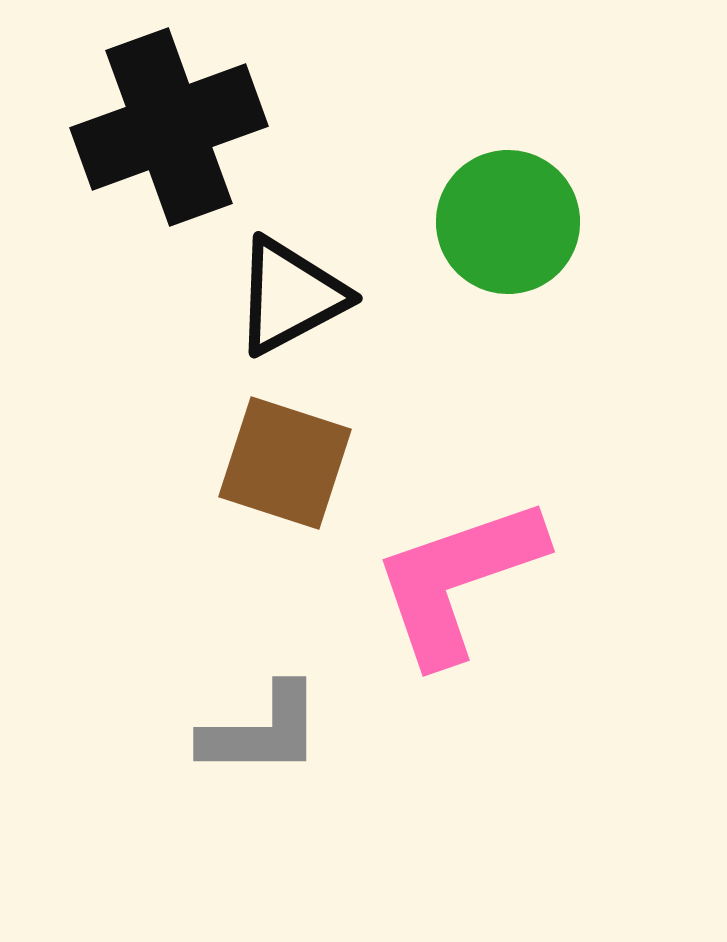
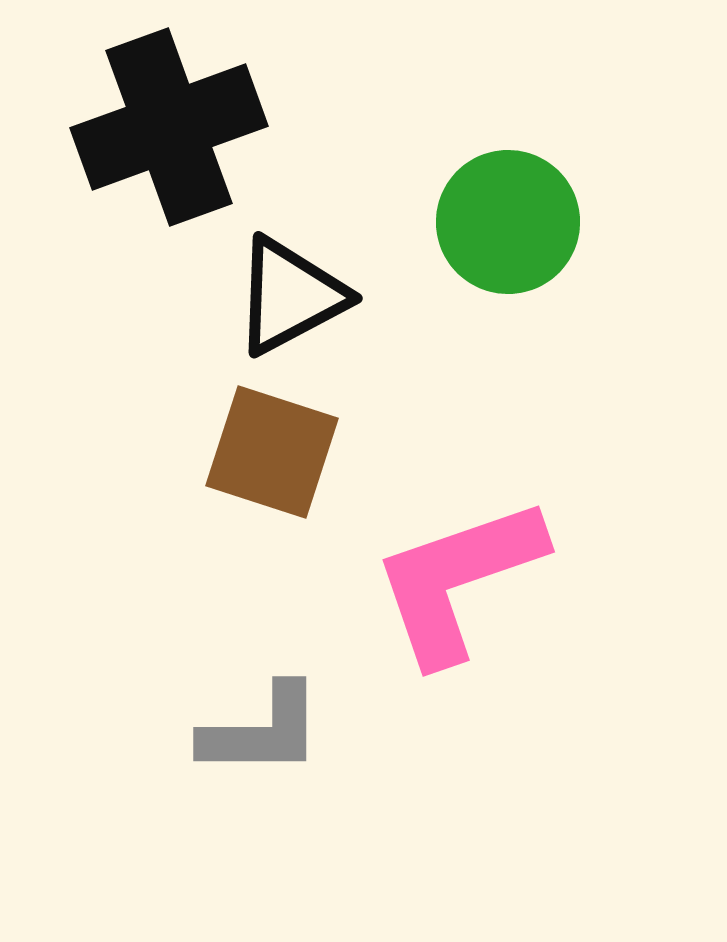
brown square: moved 13 px left, 11 px up
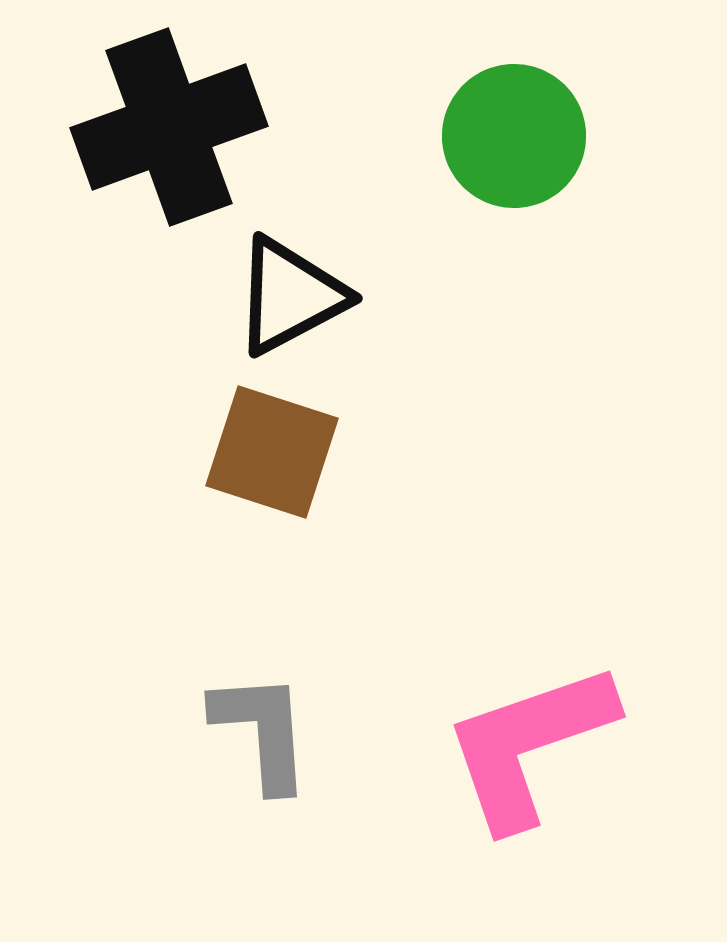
green circle: moved 6 px right, 86 px up
pink L-shape: moved 71 px right, 165 px down
gray L-shape: rotated 94 degrees counterclockwise
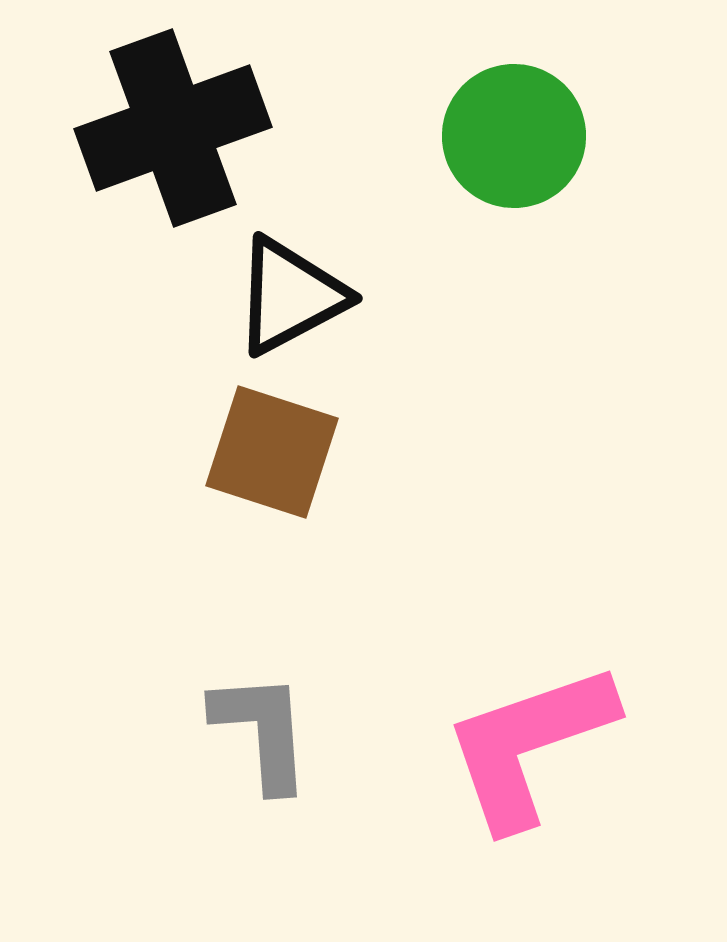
black cross: moved 4 px right, 1 px down
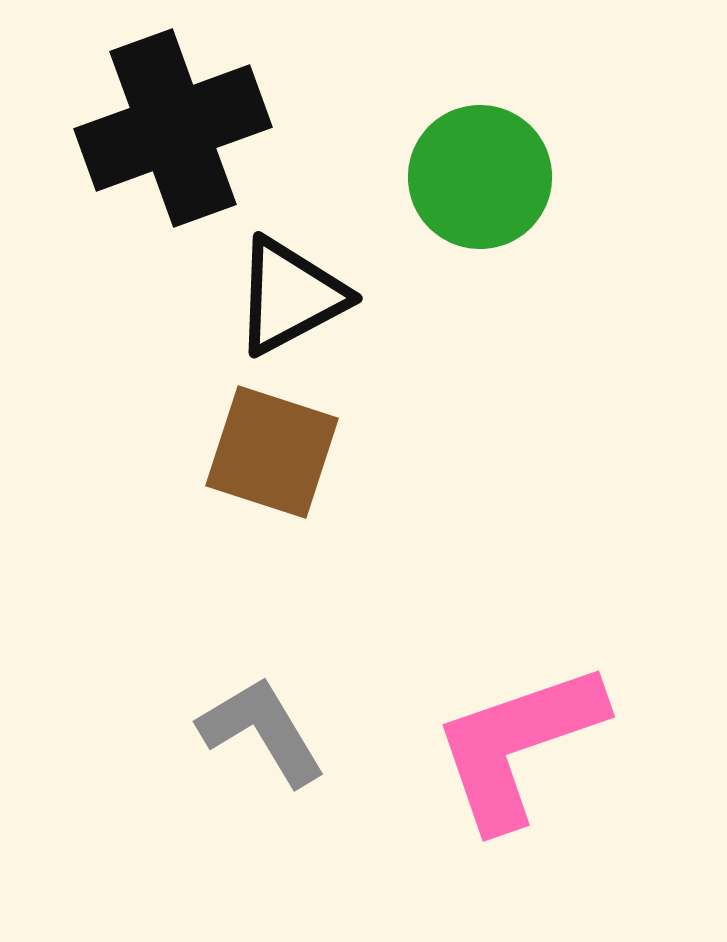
green circle: moved 34 px left, 41 px down
gray L-shape: rotated 27 degrees counterclockwise
pink L-shape: moved 11 px left
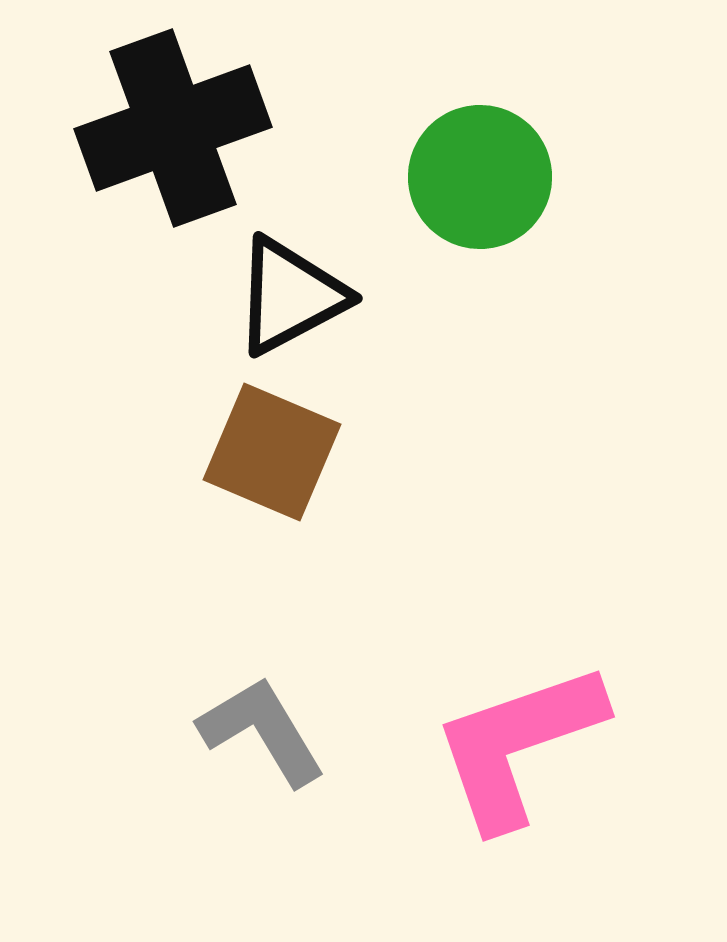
brown square: rotated 5 degrees clockwise
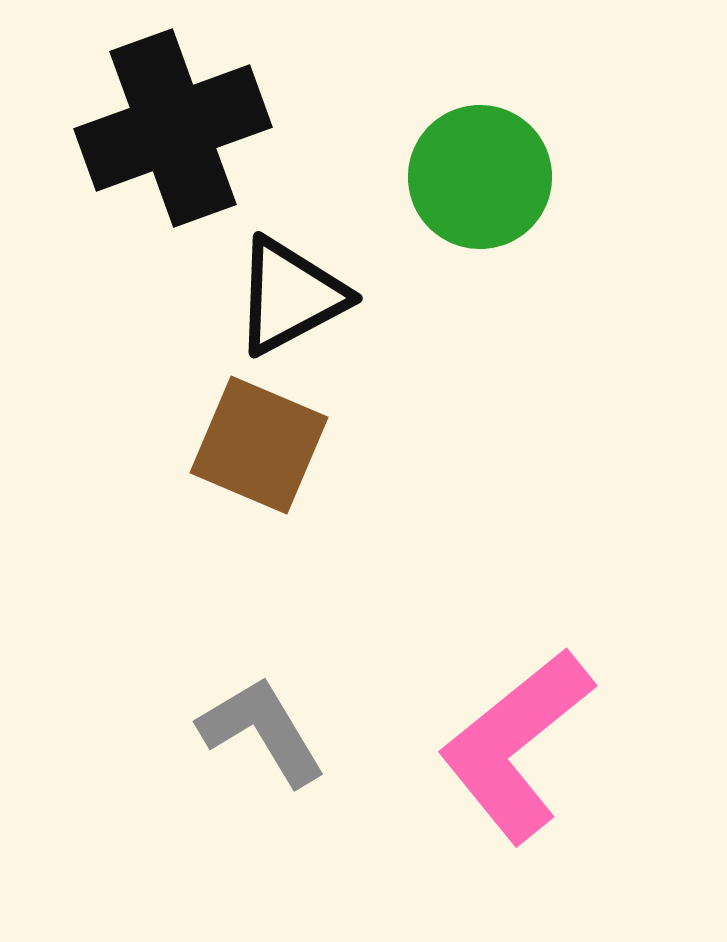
brown square: moved 13 px left, 7 px up
pink L-shape: moved 2 px left; rotated 20 degrees counterclockwise
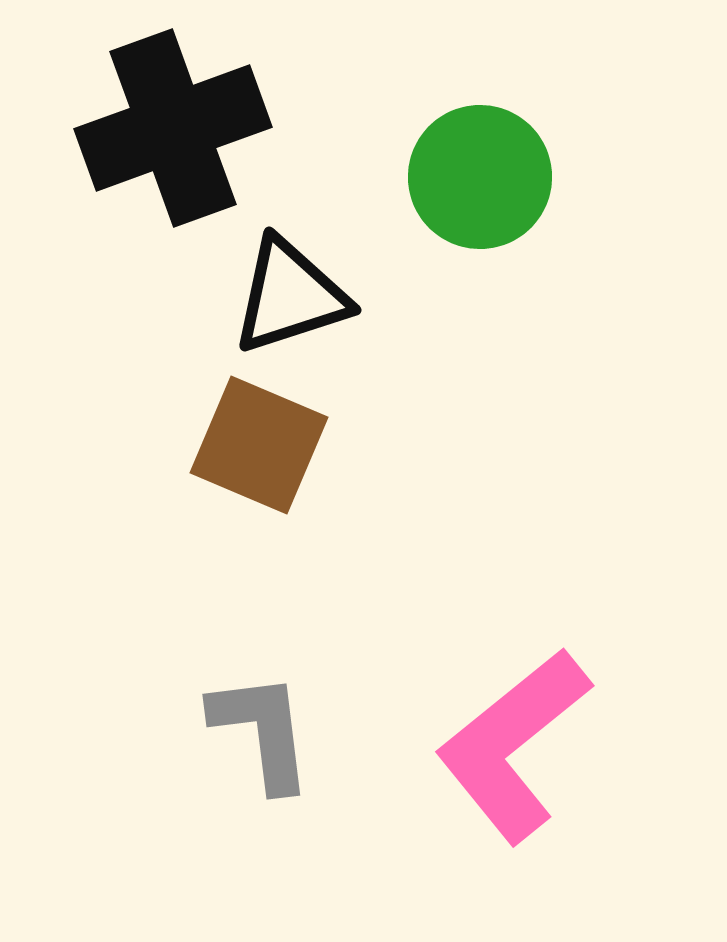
black triangle: rotated 10 degrees clockwise
gray L-shape: rotated 24 degrees clockwise
pink L-shape: moved 3 px left
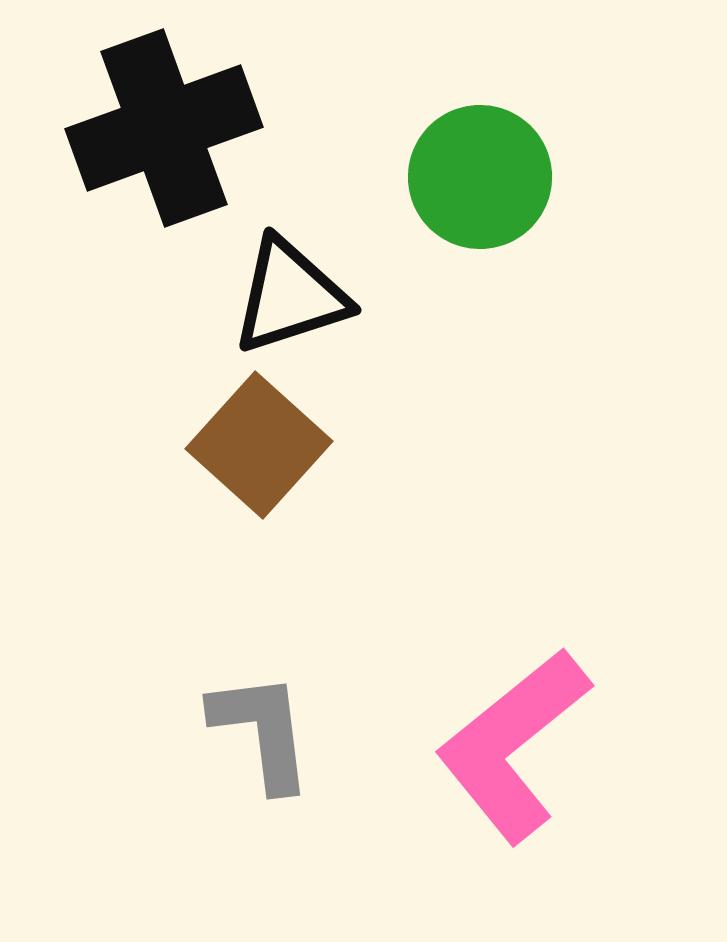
black cross: moved 9 px left
brown square: rotated 19 degrees clockwise
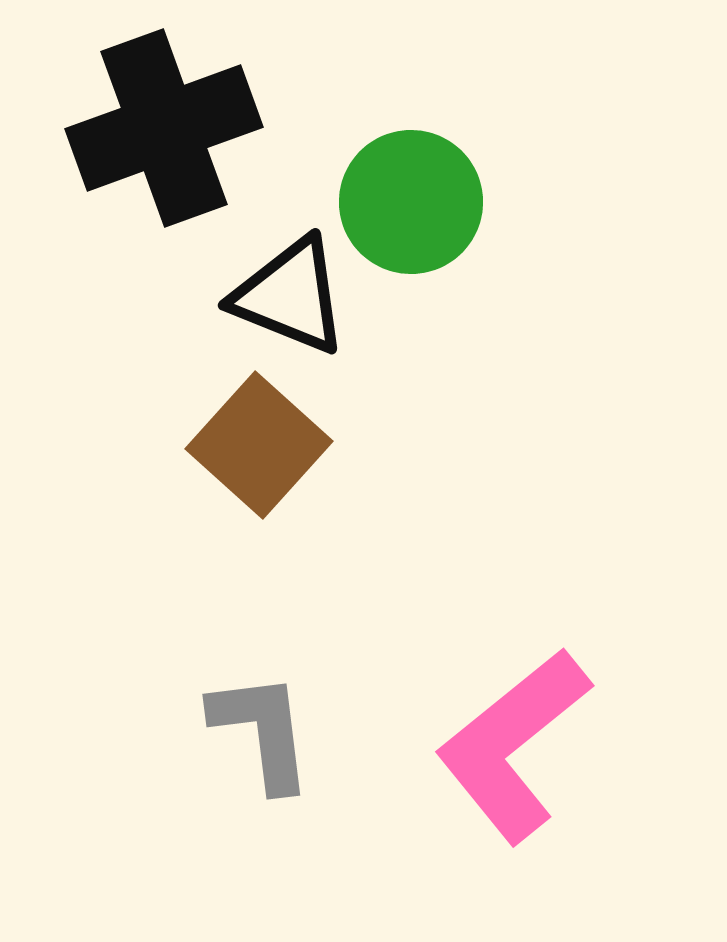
green circle: moved 69 px left, 25 px down
black triangle: rotated 40 degrees clockwise
